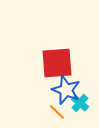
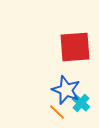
red square: moved 18 px right, 16 px up
cyan cross: moved 1 px right
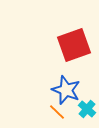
red square: moved 1 px left, 2 px up; rotated 16 degrees counterclockwise
cyan cross: moved 6 px right, 6 px down
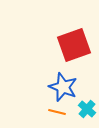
blue star: moved 3 px left, 3 px up
orange line: rotated 30 degrees counterclockwise
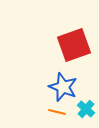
cyan cross: moved 1 px left
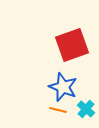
red square: moved 2 px left
orange line: moved 1 px right, 2 px up
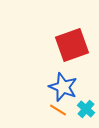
orange line: rotated 18 degrees clockwise
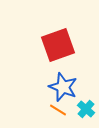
red square: moved 14 px left
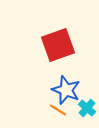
blue star: moved 3 px right, 3 px down
cyan cross: moved 1 px right, 1 px up
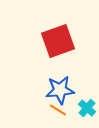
red square: moved 4 px up
blue star: moved 6 px left; rotated 28 degrees counterclockwise
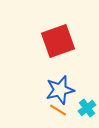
blue star: rotated 8 degrees counterclockwise
cyan cross: rotated 12 degrees clockwise
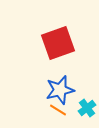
red square: moved 2 px down
